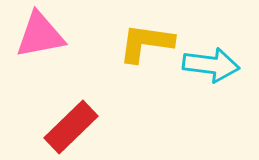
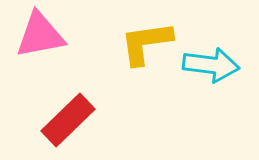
yellow L-shape: rotated 16 degrees counterclockwise
red rectangle: moved 3 px left, 7 px up
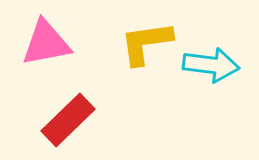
pink triangle: moved 6 px right, 8 px down
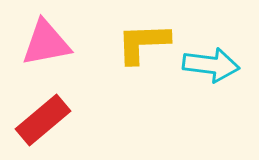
yellow L-shape: moved 3 px left; rotated 6 degrees clockwise
red rectangle: moved 25 px left; rotated 4 degrees clockwise
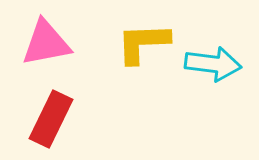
cyan arrow: moved 2 px right, 1 px up
red rectangle: moved 8 px right, 1 px up; rotated 24 degrees counterclockwise
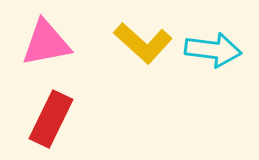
yellow L-shape: rotated 136 degrees counterclockwise
cyan arrow: moved 14 px up
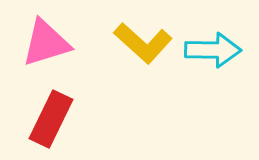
pink triangle: rotated 6 degrees counterclockwise
cyan arrow: rotated 6 degrees counterclockwise
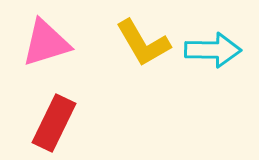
yellow L-shape: rotated 18 degrees clockwise
red rectangle: moved 3 px right, 4 px down
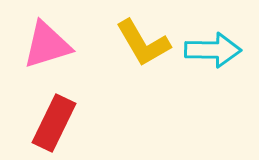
pink triangle: moved 1 px right, 2 px down
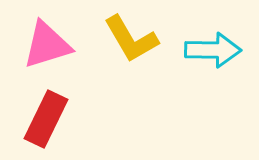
yellow L-shape: moved 12 px left, 4 px up
red rectangle: moved 8 px left, 4 px up
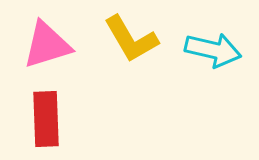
cyan arrow: rotated 12 degrees clockwise
red rectangle: rotated 28 degrees counterclockwise
